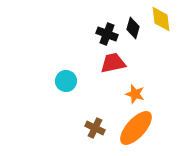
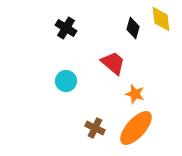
black cross: moved 41 px left, 6 px up; rotated 10 degrees clockwise
red trapezoid: rotated 52 degrees clockwise
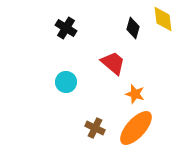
yellow diamond: moved 2 px right
cyan circle: moved 1 px down
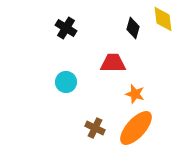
red trapezoid: rotated 40 degrees counterclockwise
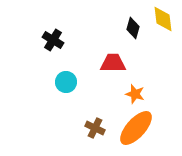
black cross: moved 13 px left, 12 px down
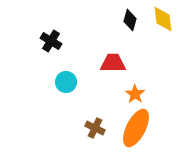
black diamond: moved 3 px left, 8 px up
black cross: moved 2 px left, 1 px down
orange star: rotated 18 degrees clockwise
orange ellipse: rotated 15 degrees counterclockwise
